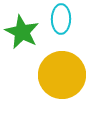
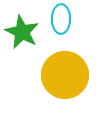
yellow circle: moved 3 px right
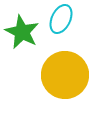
cyan ellipse: rotated 24 degrees clockwise
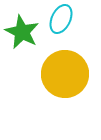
yellow circle: moved 1 px up
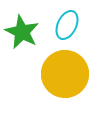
cyan ellipse: moved 6 px right, 6 px down
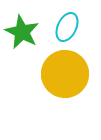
cyan ellipse: moved 2 px down
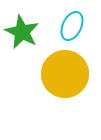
cyan ellipse: moved 5 px right, 1 px up
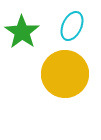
green star: rotated 8 degrees clockwise
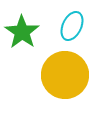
yellow circle: moved 1 px down
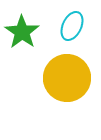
yellow circle: moved 2 px right, 3 px down
